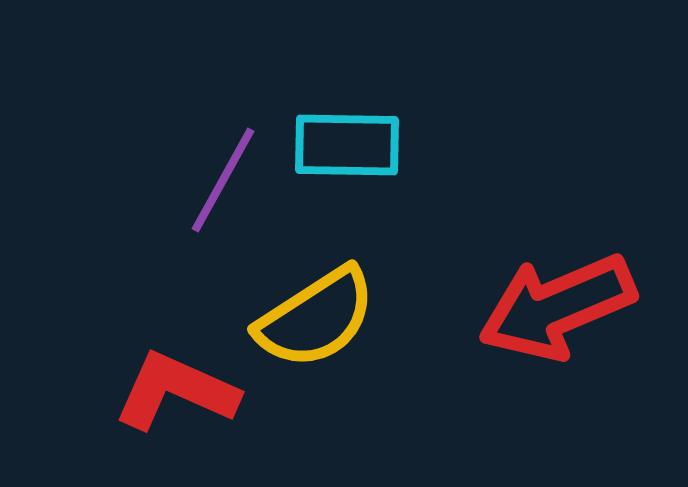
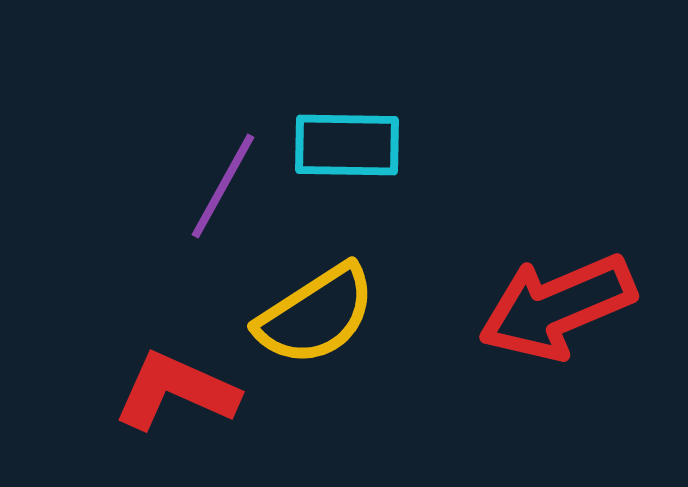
purple line: moved 6 px down
yellow semicircle: moved 3 px up
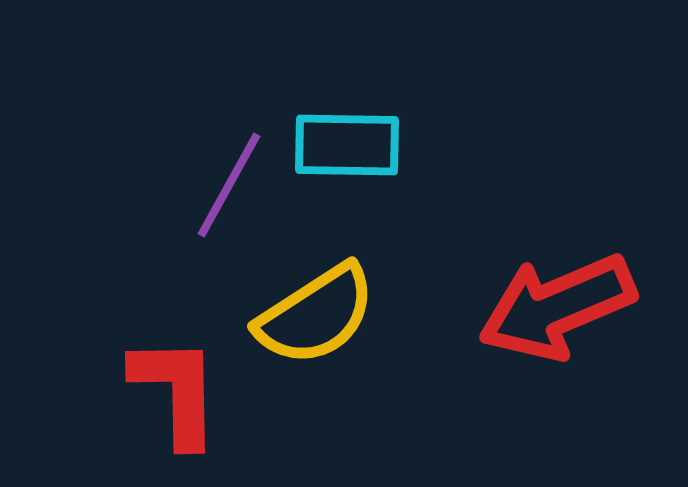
purple line: moved 6 px right, 1 px up
red L-shape: rotated 65 degrees clockwise
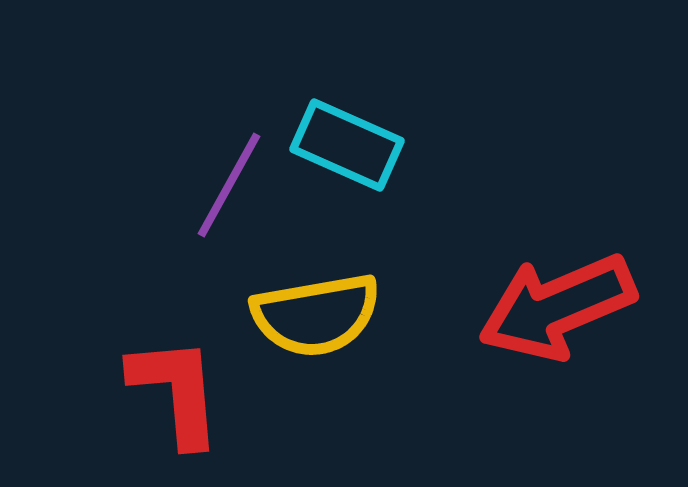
cyan rectangle: rotated 23 degrees clockwise
yellow semicircle: rotated 23 degrees clockwise
red L-shape: rotated 4 degrees counterclockwise
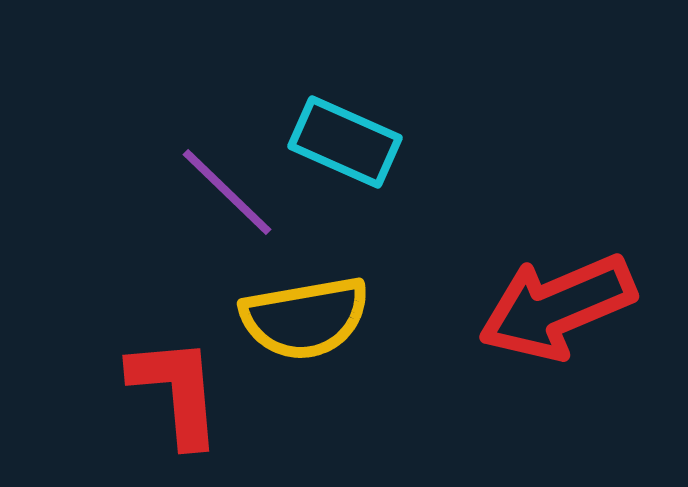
cyan rectangle: moved 2 px left, 3 px up
purple line: moved 2 px left, 7 px down; rotated 75 degrees counterclockwise
yellow semicircle: moved 11 px left, 3 px down
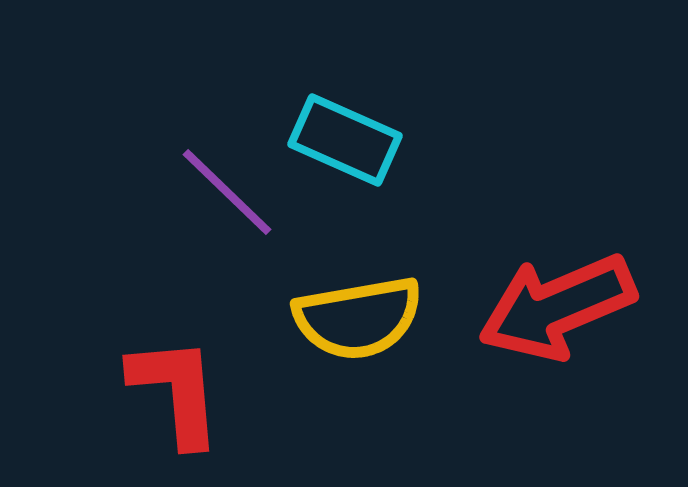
cyan rectangle: moved 2 px up
yellow semicircle: moved 53 px right
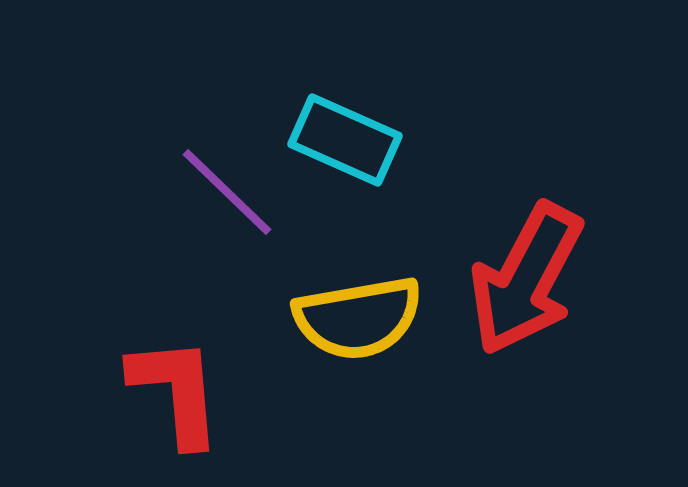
red arrow: moved 31 px left, 28 px up; rotated 39 degrees counterclockwise
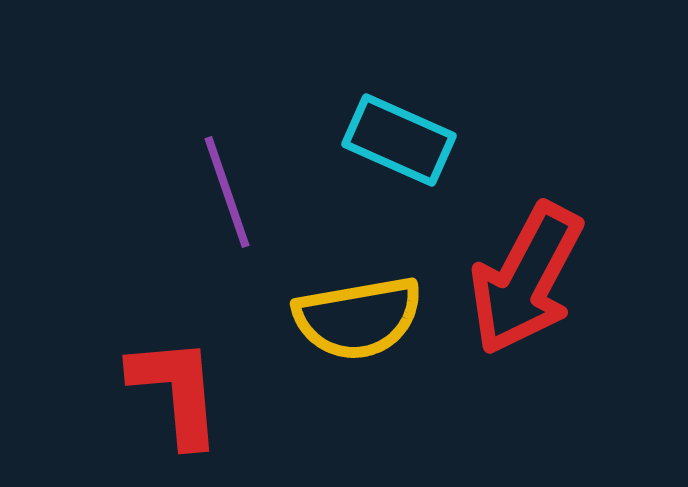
cyan rectangle: moved 54 px right
purple line: rotated 27 degrees clockwise
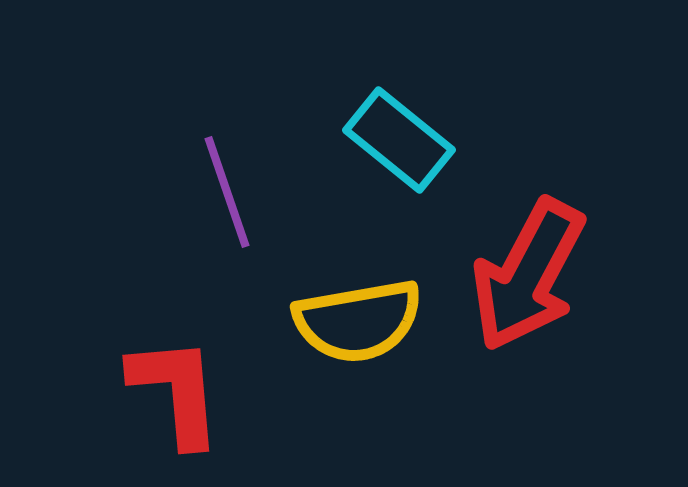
cyan rectangle: rotated 15 degrees clockwise
red arrow: moved 2 px right, 4 px up
yellow semicircle: moved 3 px down
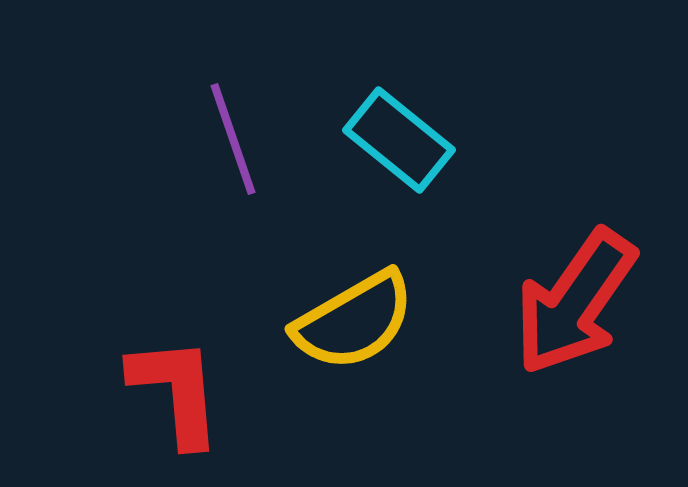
purple line: moved 6 px right, 53 px up
red arrow: moved 47 px right, 27 px down; rotated 7 degrees clockwise
yellow semicircle: moved 4 px left; rotated 20 degrees counterclockwise
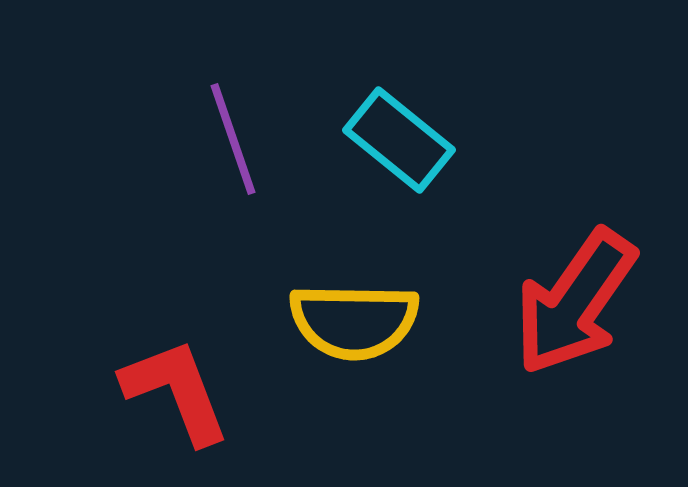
yellow semicircle: rotated 31 degrees clockwise
red L-shape: rotated 16 degrees counterclockwise
